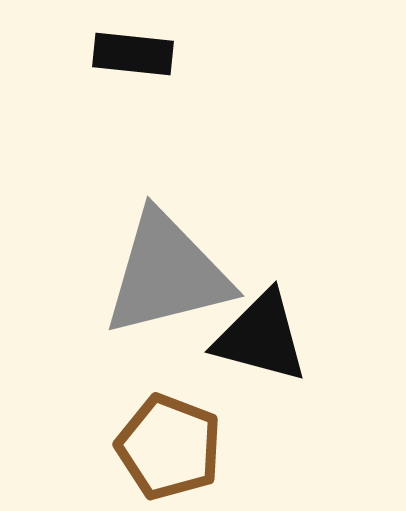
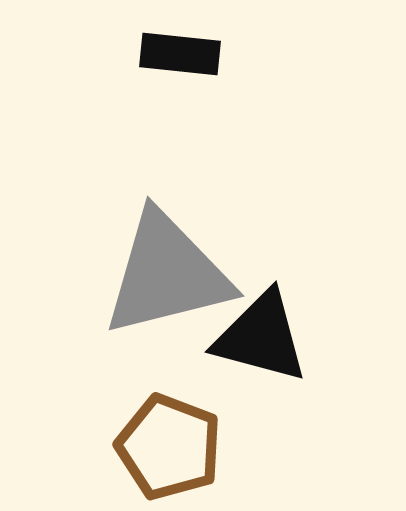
black rectangle: moved 47 px right
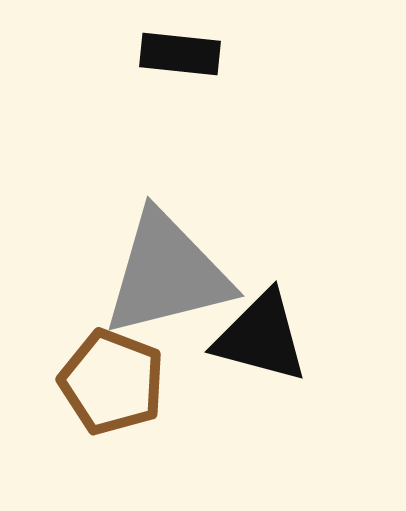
brown pentagon: moved 57 px left, 65 px up
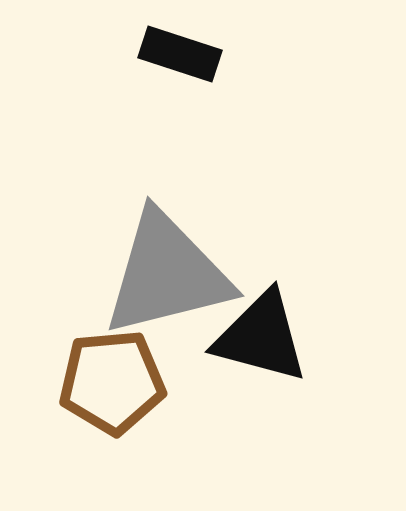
black rectangle: rotated 12 degrees clockwise
brown pentagon: rotated 26 degrees counterclockwise
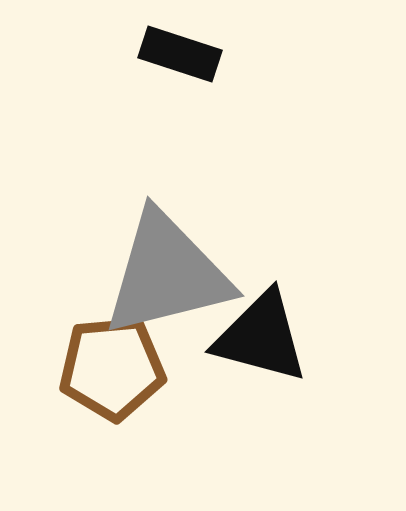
brown pentagon: moved 14 px up
